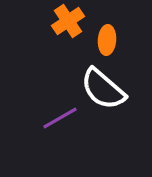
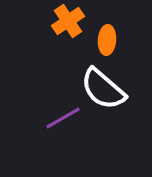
purple line: moved 3 px right
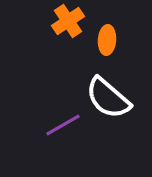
white semicircle: moved 5 px right, 9 px down
purple line: moved 7 px down
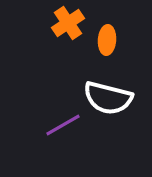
orange cross: moved 2 px down
white semicircle: rotated 27 degrees counterclockwise
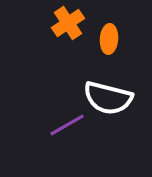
orange ellipse: moved 2 px right, 1 px up
purple line: moved 4 px right
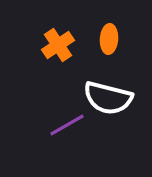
orange cross: moved 10 px left, 22 px down
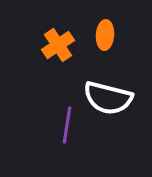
orange ellipse: moved 4 px left, 4 px up
purple line: rotated 51 degrees counterclockwise
